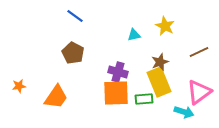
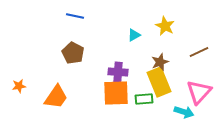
blue line: rotated 24 degrees counterclockwise
cyan triangle: rotated 16 degrees counterclockwise
purple cross: rotated 12 degrees counterclockwise
pink triangle: rotated 12 degrees counterclockwise
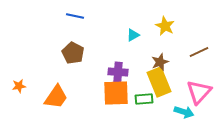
cyan triangle: moved 1 px left
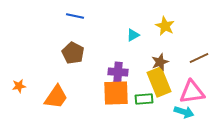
brown line: moved 6 px down
pink triangle: moved 7 px left; rotated 40 degrees clockwise
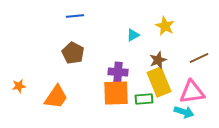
blue line: rotated 18 degrees counterclockwise
brown star: moved 2 px left, 2 px up
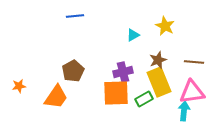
brown pentagon: moved 18 px down; rotated 15 degrees clockwise
brown line: moved 5 px left, 4 px down; rotated 30 degrees clockwise
purple cross: moved 5 px right; rotated 18 degrees counterclockwise
green rectangle: rotated 24 degrees counterclockwise
cyan arrow: moved 1 px up; rotated 102 degrees counterclockwise
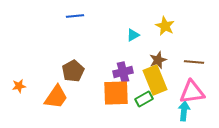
yellow rectangle: moved 4 px left, 2 px up
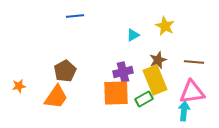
brown pentagon: moved 8 px left
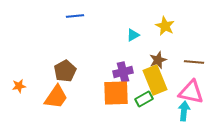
pink triangle: moved 1 px left; rotated 20 degrees clockwise
